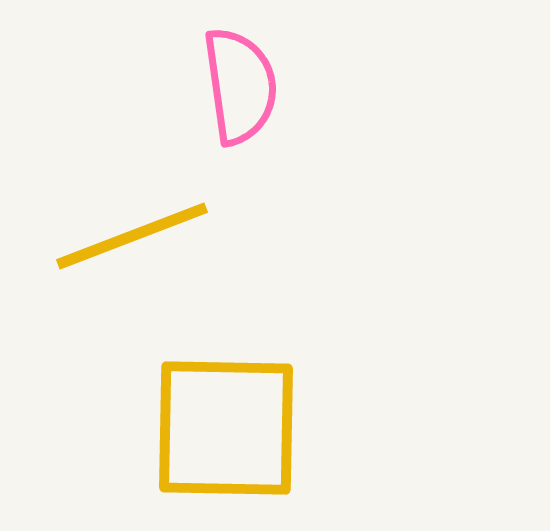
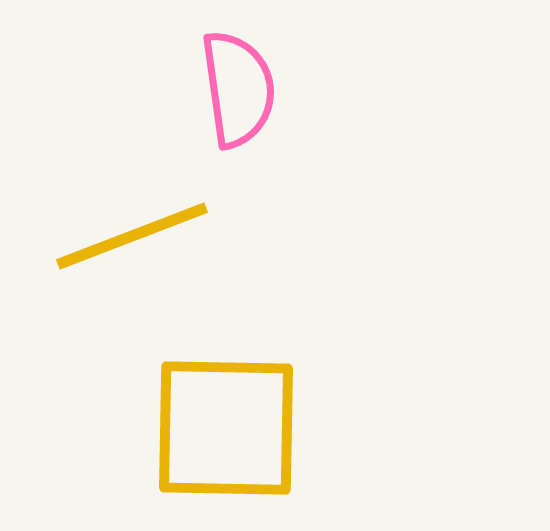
pink semicircle: moved 2 px left, 3 px down
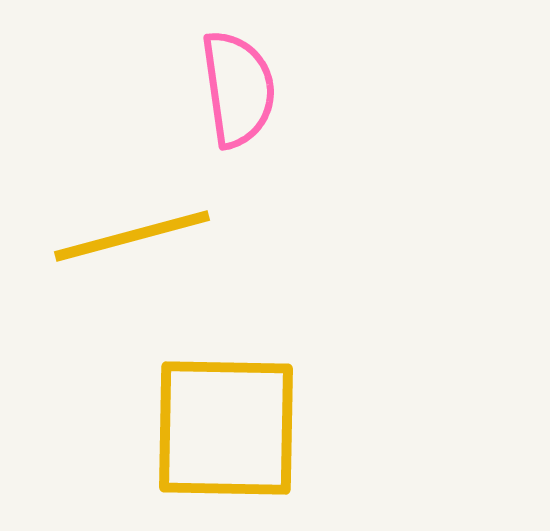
yellow line: rotated 6 degrees clockwise
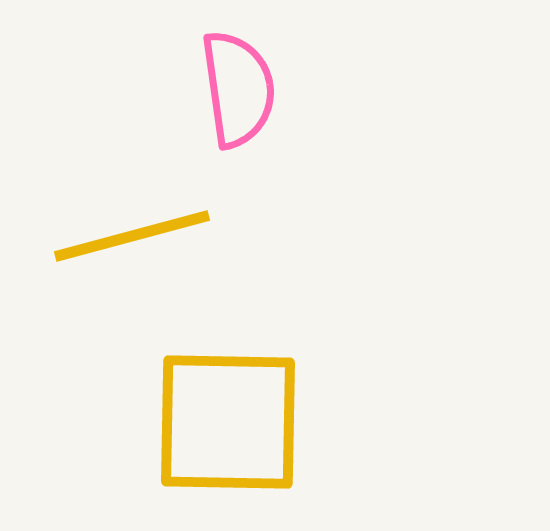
yellow square: moved 2 px right, 6 px up
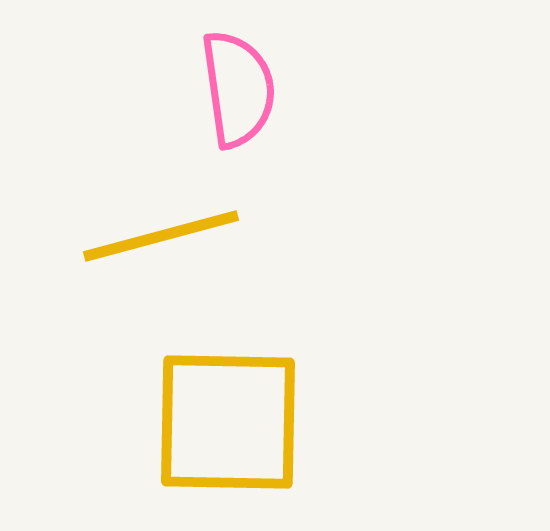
yellow line: moved 29 px right
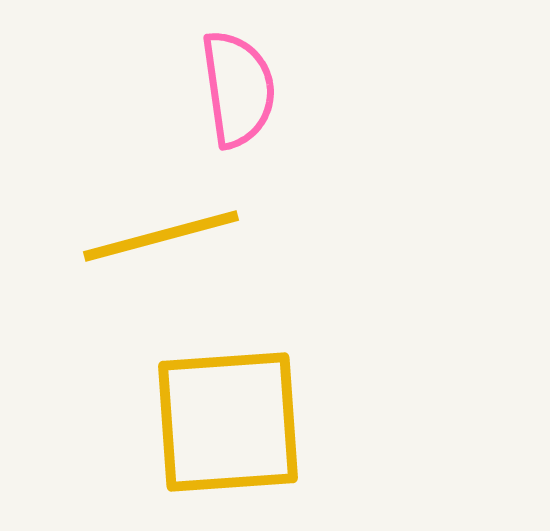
yellow square: rotated 5 degrees counterclockwise
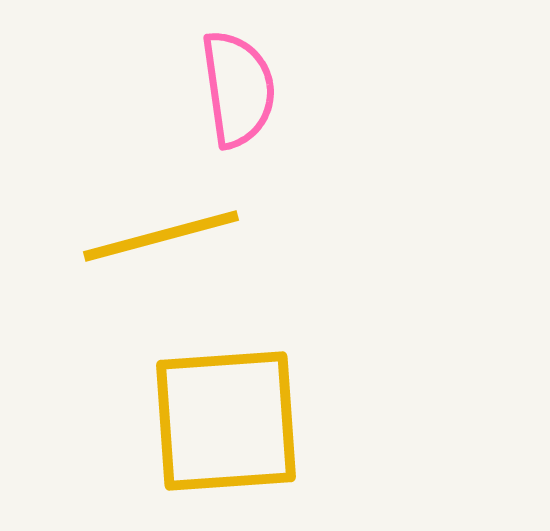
yellow square: moved 2 px left, 1 px up
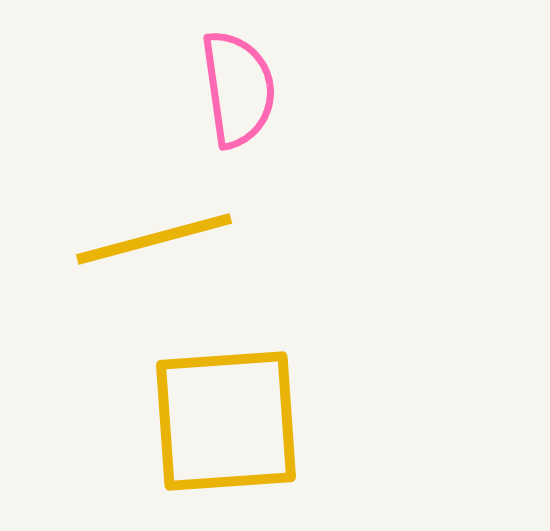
yellow line: moved 7 px left, 3 px down
